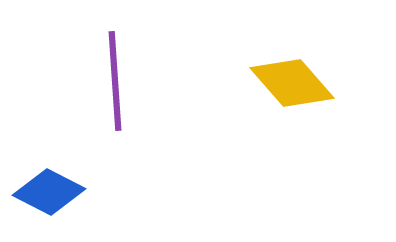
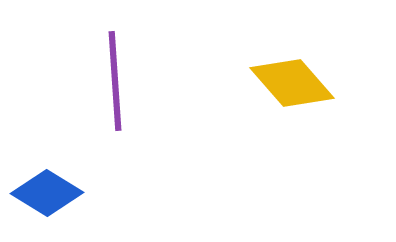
blue diamond: moved 2 px left, 1 px down; rotated 4 degrees clockwise
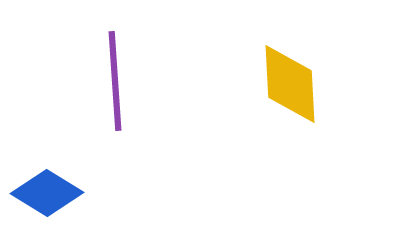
yellow diamond: moved 2 px left, 1 px down; rotated 38 degrees clockwise
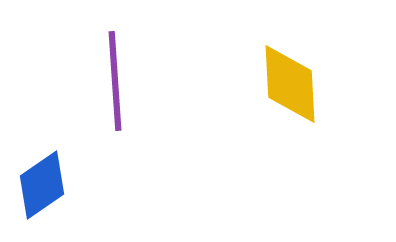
blue diamond: moved 5 px left, 8 px up; rotated 66 degrees counterclockwise
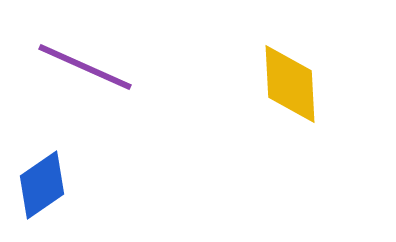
purple line: moved 30 px left, 14 px up; rotated 62 degrees counterclockwise
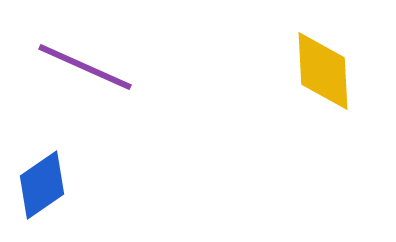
yellow diamond: moved 33 px right, 13 px up
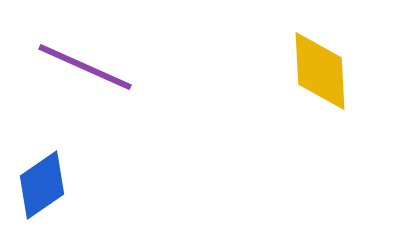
yellow diamond: moved 3 px left
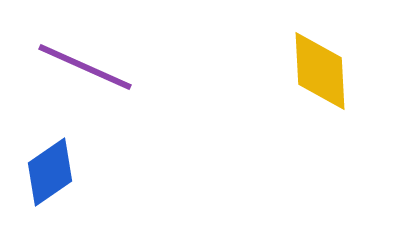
blue diamond: moved 8 px right, 13 px up
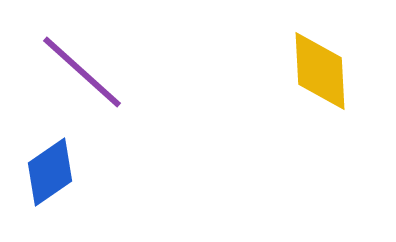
purple line: moved 3 px left, 5 px down; rotated 18 degrees clockwise
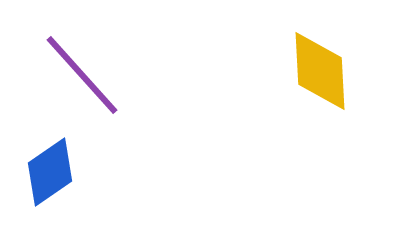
purple line: moved 3 px down; rotated 6 degrees clockwise
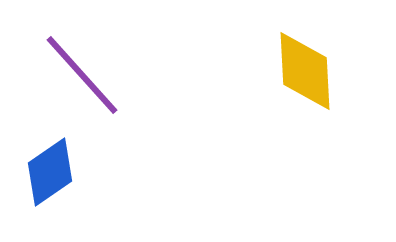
yellow diamond: moved 15 px left
